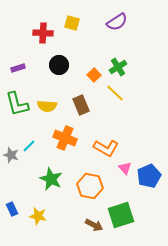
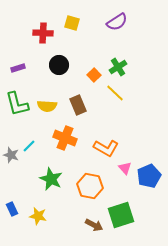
brown rectangle: moved 3 px left
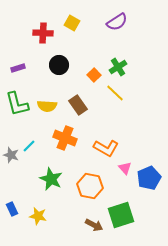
yellow square: rotated 14 degrees clockwise
brown rectangle: rotated 12 degrees counterclockwise
blue pentagon: moved 2 px down
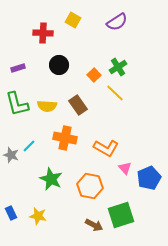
yellow square: moved 1 px right, 3 px up
orange cross: rotated 10 degrees counterclockwise
blue rectangle: moved 1 px left, 4 px down
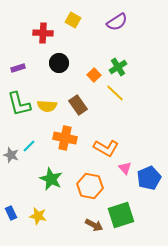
black circle: moved 2 px up
green L-shape: moved 2 px right
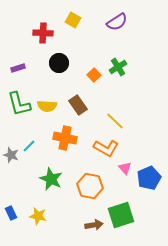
yellow line: moved 28 px down
brown arrow: rotated 36 degrees counterclockwise
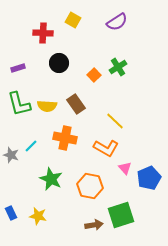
brown rectangle: moved 2 px left, 1 px up
cyan line: moved 2 px right
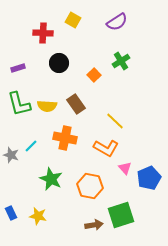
green cross: moved 3 px right, 6 px up
